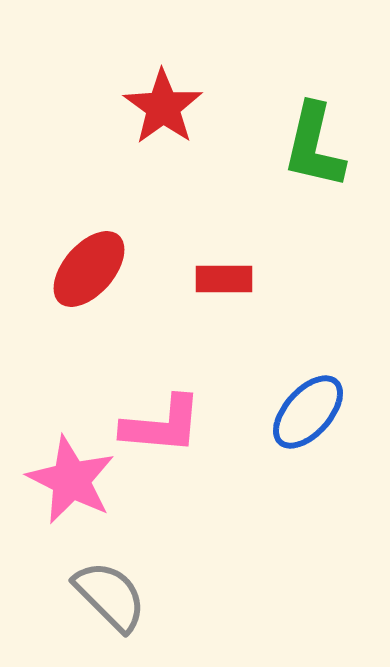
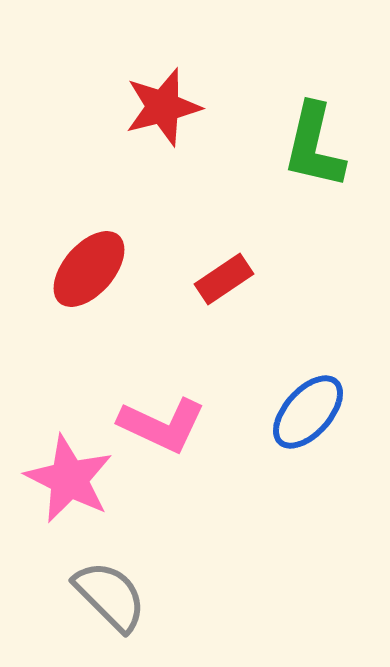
red star: rotated 22 degrees clockwise
red rectangle: rotated 34 degrees counterclockwise
pink L-shape: rotated 20 degrees clockwise
pink star: moved 2 px left, 1 px up
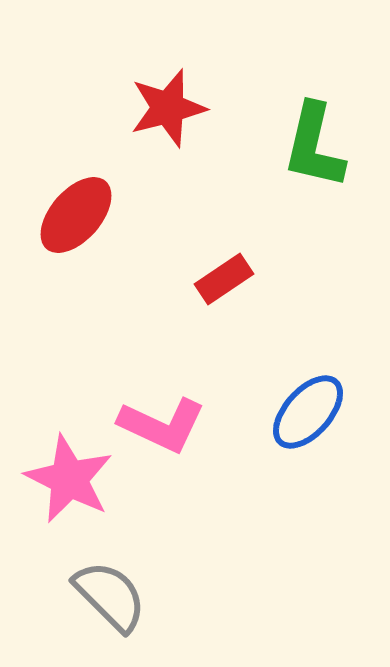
red star: moved 5 px right, 1 px down
red ellipse: moved 13 px left, 54 px up
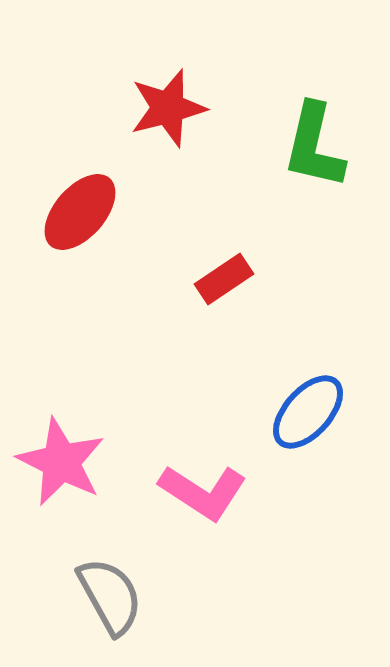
red ellipse: moved 4 px right, 3 px up
pink L-shape: moved 41 px right, 67 px down; rotated 8 degrees clockwise
pink star: moved 8 px left, 17 px up
gray semicircle: rotated 16 degrees clockwise
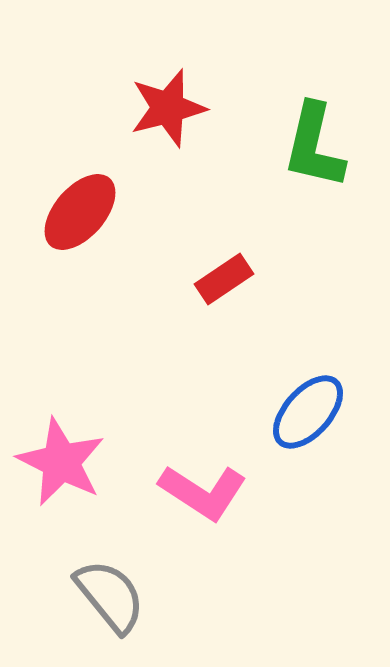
gray semicircle: rotated 10 degrees counterclockwise
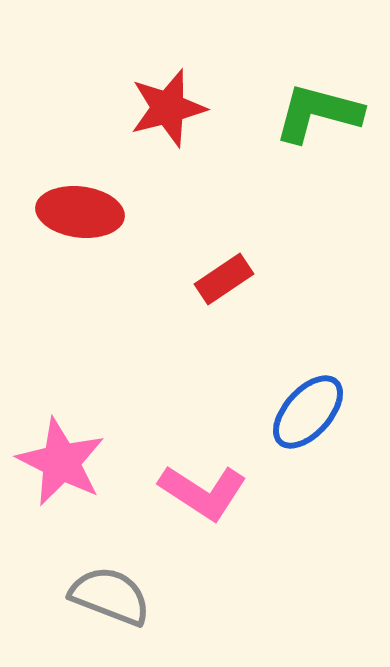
green L-shape: moved 4 px right, 33 px up; rotated 92 degrees clockwise
red ellipse: rotated 56 degrees clockwise
gray semicircle: rotated 30 degrees counterclockwise
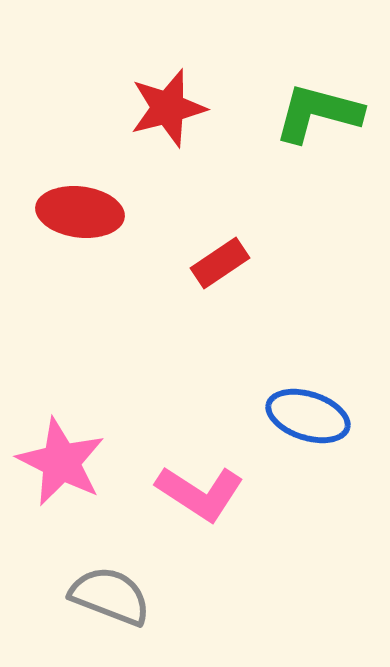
red rectangle: moved 4 px left, 16 px up
blue ellipse: moved 4 px down; rotated 66 degrees clockwise
pink L-shape: moved 3 px left, 1 px down
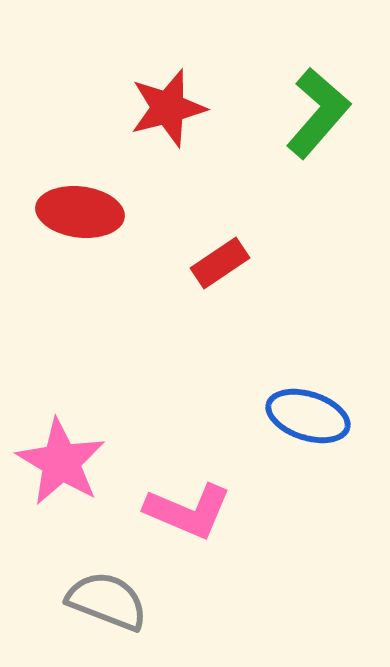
green L-shape: rotated 116 degrees clockwise
pink star: rotated 4 degrees clockwise
pink L-shape: moved 12 px left, 18 px down; rotated 10 degrees counterclockwise
gray semicircle: moved 3 px left, 5 px down
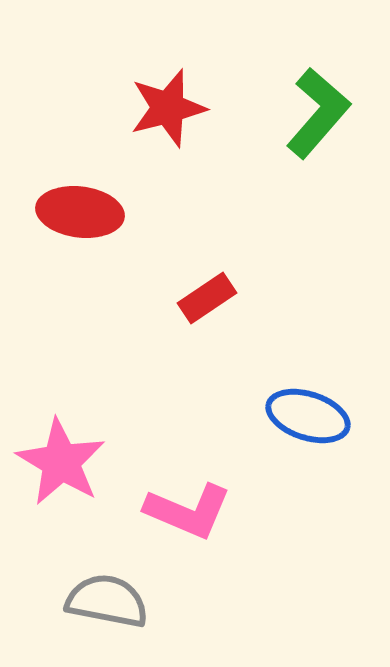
red rectangle: moved 13 px left, 35 px down
gray semicircle: rotated 10 degrees counterclockwise
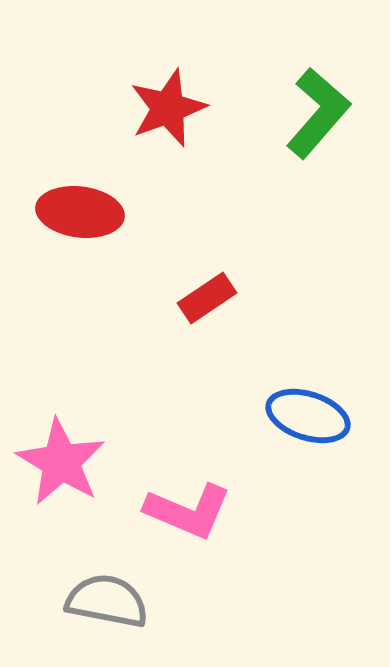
red star: rotated 6 degrees counterclockwise
